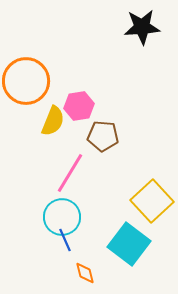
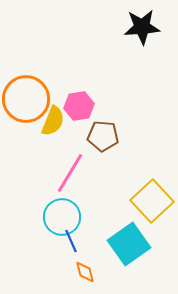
orange circle: moved 18 px down
blue line: moved 6 px right, 1 px down
cyan square: rotated 18 degrees clockwise
orange diamond: moved 1 px up
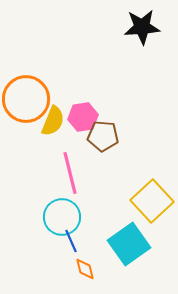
pink hexagon: moved 4 px right, 11 px down
pink line: rotated 45 degrees counterclockwise
orange diamond: moved 3 px up
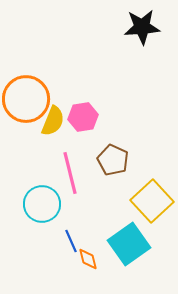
brown pentagon: moved 10 px right, 24 px down; rotated 20 degrees clockwise
cyan circle: moved 20 px left, 13 px up
orange diamond: moved 3 px right, 10 px up
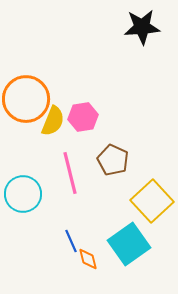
cyan circle: moved 19 px left, 10 px up
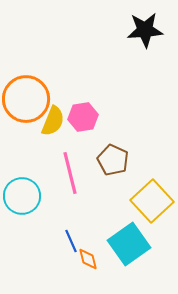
black star: moved 3 px right, 3 px down
cyan circle: moved 1 px left, 2 px down
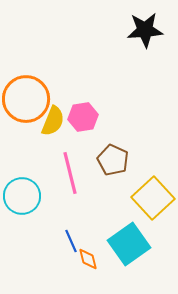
yellow square: moved 1 px right, 3 px up
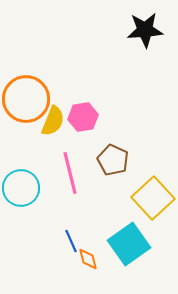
cyan circle: moved 1 px left, 8 px up
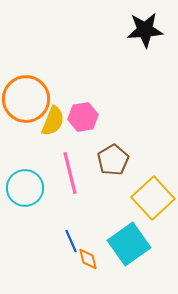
brown pentagon: rotated 16 degrees clockwise
cyan circle: moved 4 px right
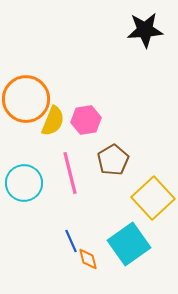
pink hexagon: moved 3 px right, 3 px down
cyan circle: moved 1 px left, 5 px up
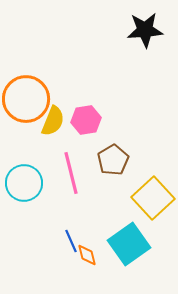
pink line: moved 1 px right
orange diamond: moved 1 px left, 4 px up
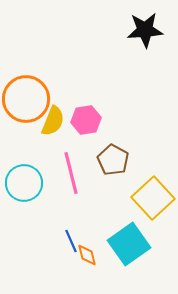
brown pentagon: rotated 12 degrees counterclockwise
